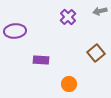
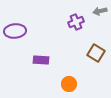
purple cross: moved 8 px right, 5 px down; rotated 21 degrees clockwise
brown square: rotated 18 degrees counterclockwise
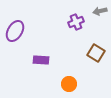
purple ellipse: rotated 55 degrees counterclockwise
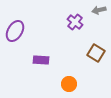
gray arrow: moved 1 px left, 1 px up
purple cross: moved 1 px left; rotated 28 degrees counterclockwise
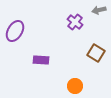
orange circle: moved 6 px right, 2 px down
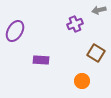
purple cross: moved 2 px down; rotated 28 degrees clockwise
orange circle: moved 7 px right, 5 px up
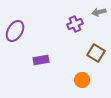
gray arrow: moved 2 px down
purple rectangle: rotated 14 degrees counterclockwise
orange circle: moved 1 px up
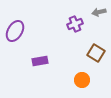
purple rectangle: moved 1 px left, 1 px down
